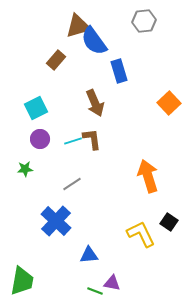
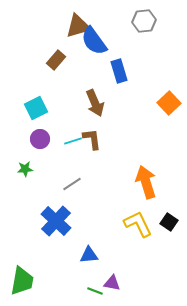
orange arrow: moved 2 px left, 6 px down
yellow L-shape: moved 3 px left, 10 px up
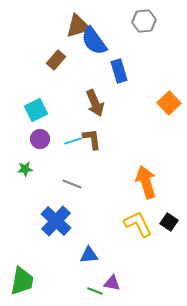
cyan square: moved 2 px down
gray line: rotated 54 degrees clockwise
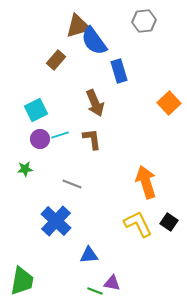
cyan line: moved 13 px left, 6 px up
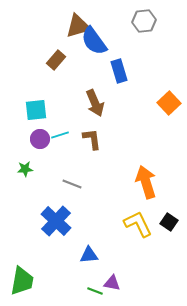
cyan square: rotated 20 degrees clockwise
